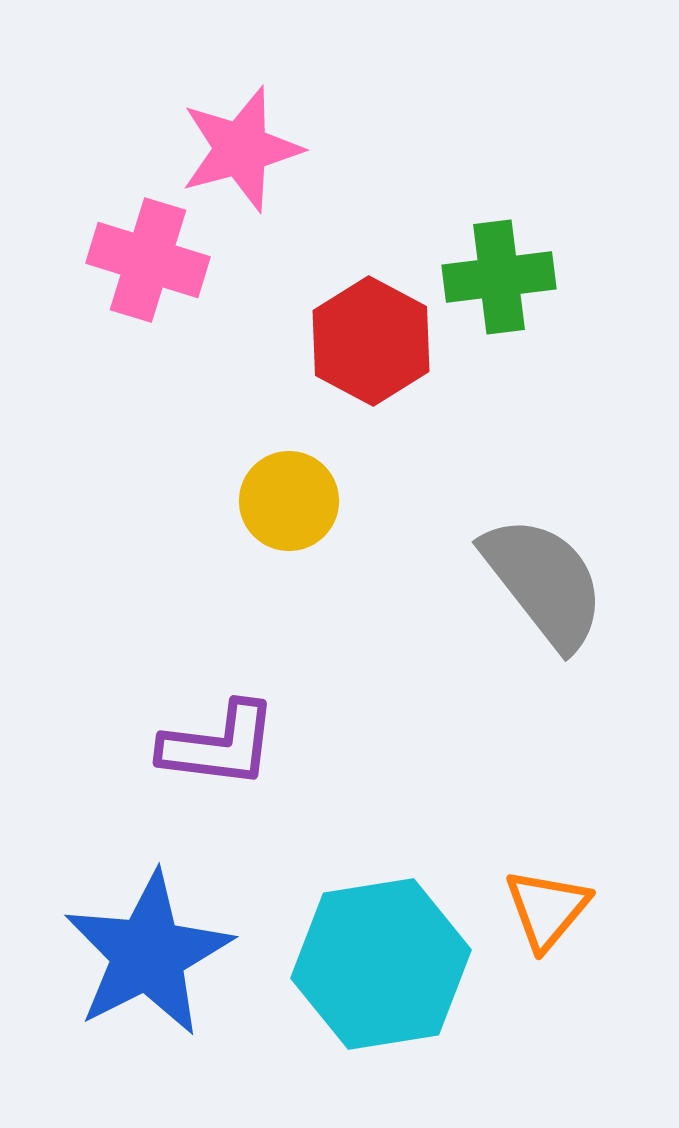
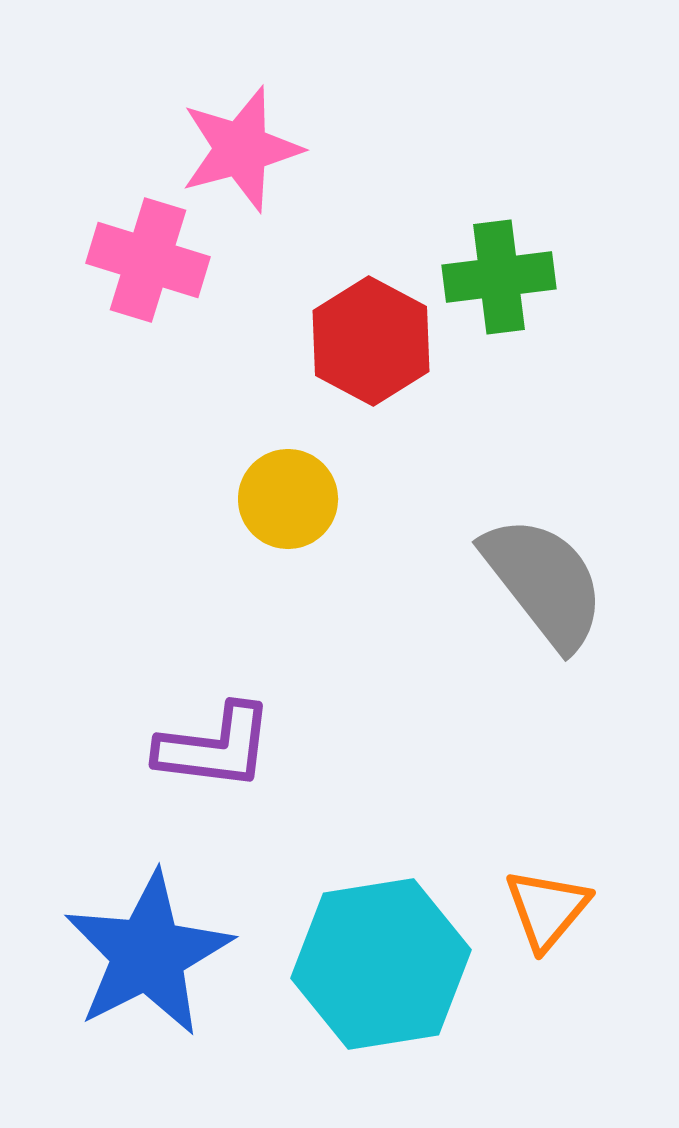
yellow circle: moved 1 px left, 2 px up
purple L-shape: moved 4 px left, 2 px down
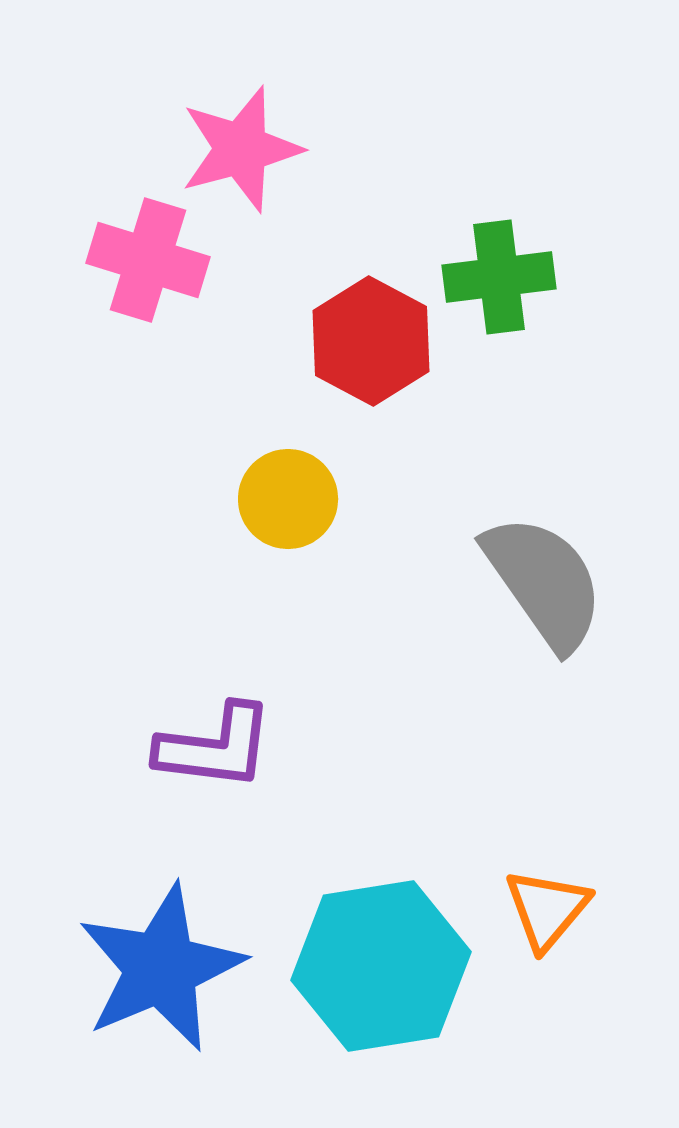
gray semicircle: rotated 3 degrees clockwise
blue star: moved 13 px right, 14 px down; rotated 4 degrees clockwise
cyan hexagon: moved 2 px down
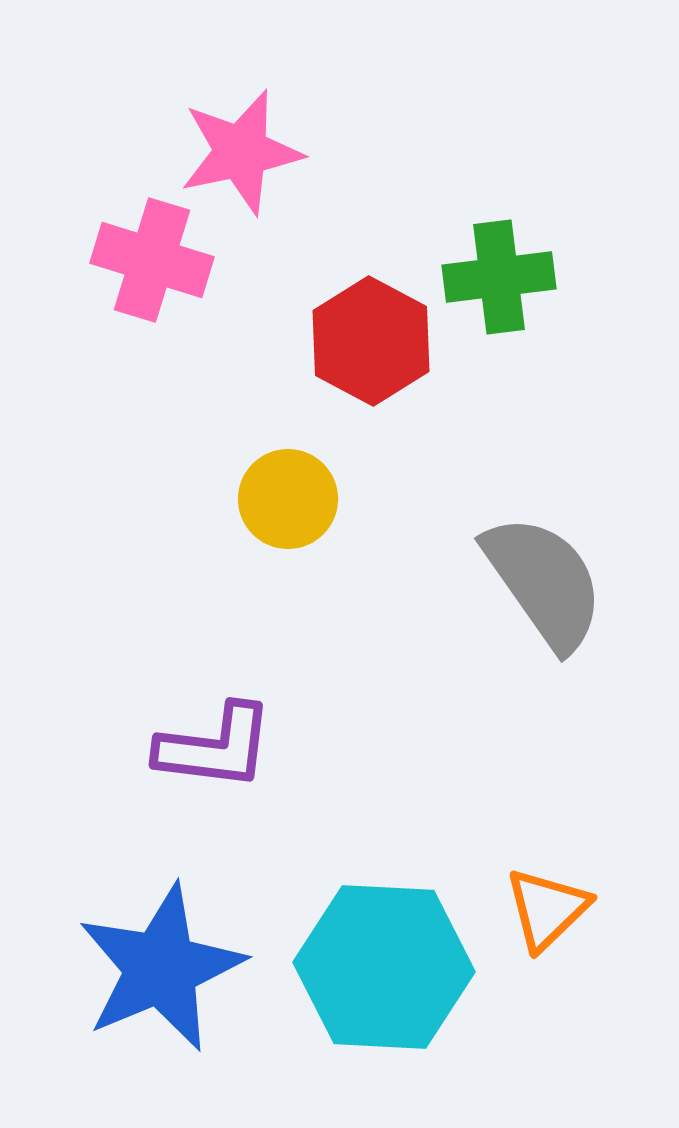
pink star: moved 3 px down; rotated 3 degrees clockwise
pink cross: moved 4 px right
orange triangle: rotated 6 degrees clockwise
cyan hexagon: moved 3 px right, 1 px down; rotated 12 degrees clockwise
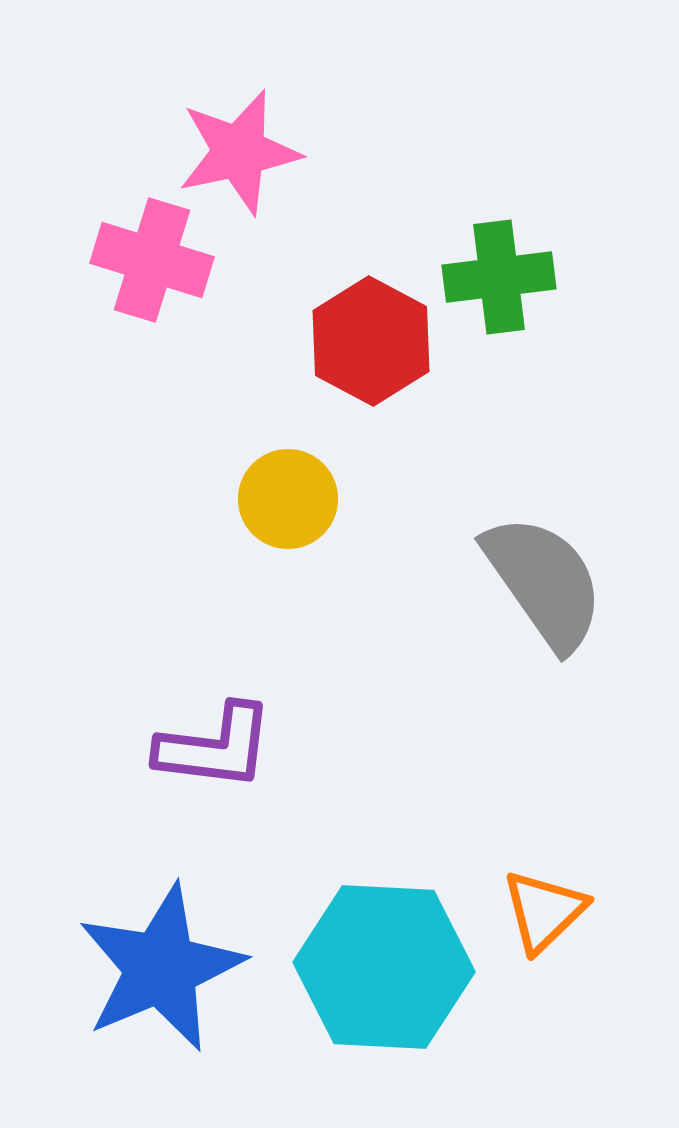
pink star: moved 2 px left
orange triangle: moved 3 px left, 2 px down
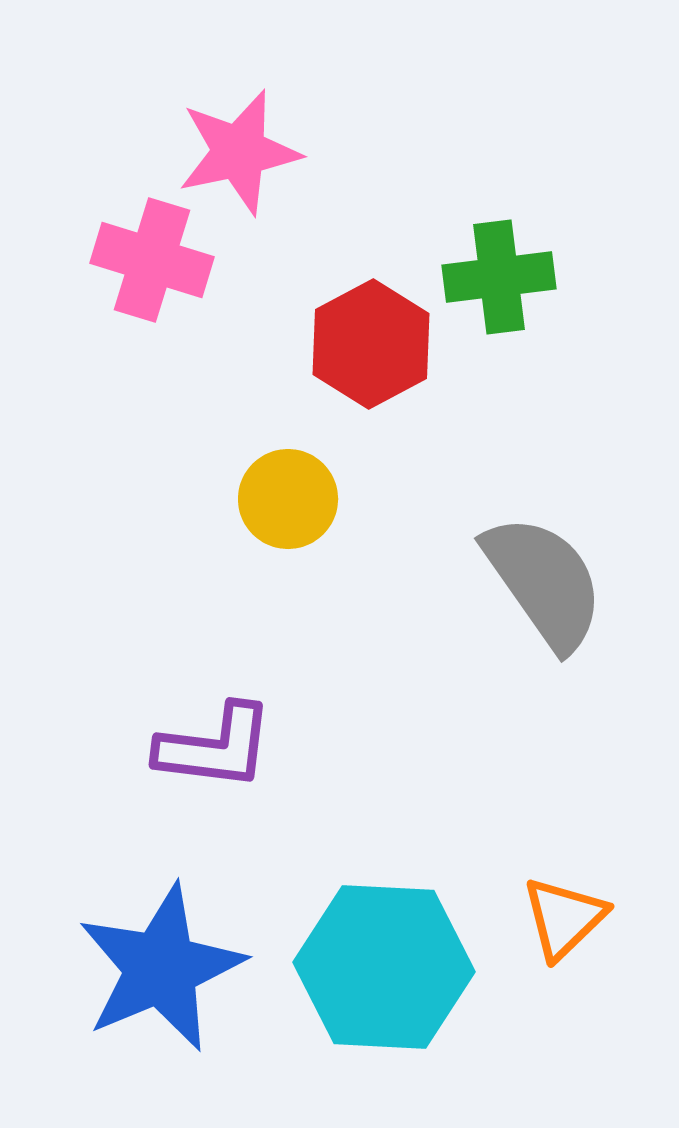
red hexagon: moved 3 px down; rotated 4 degrees clockwise
orange triangle: moved 20 px right, 7 px down
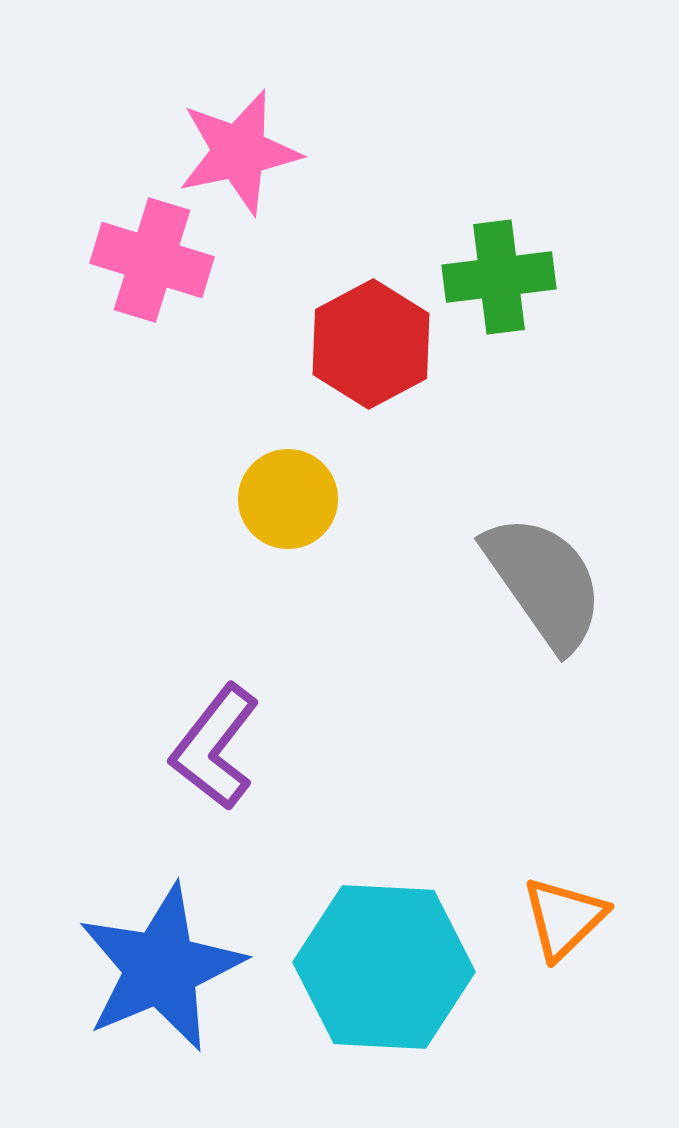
purple L-shape: rotated 121 degrees clockwise
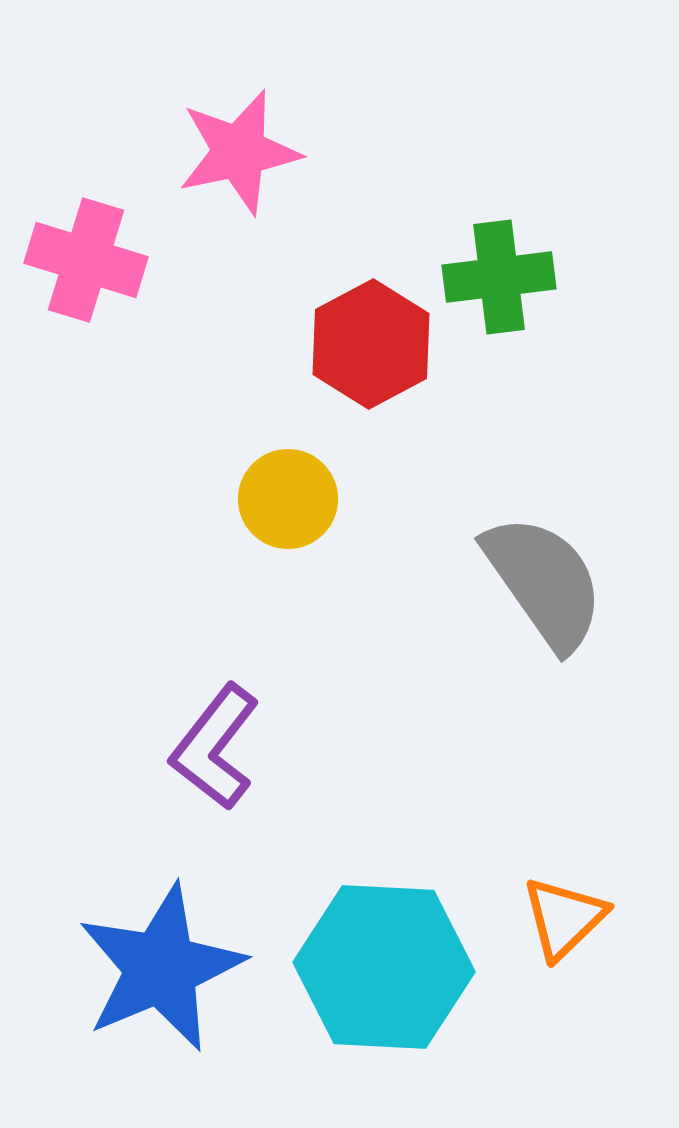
pink cross: moved 66 px left
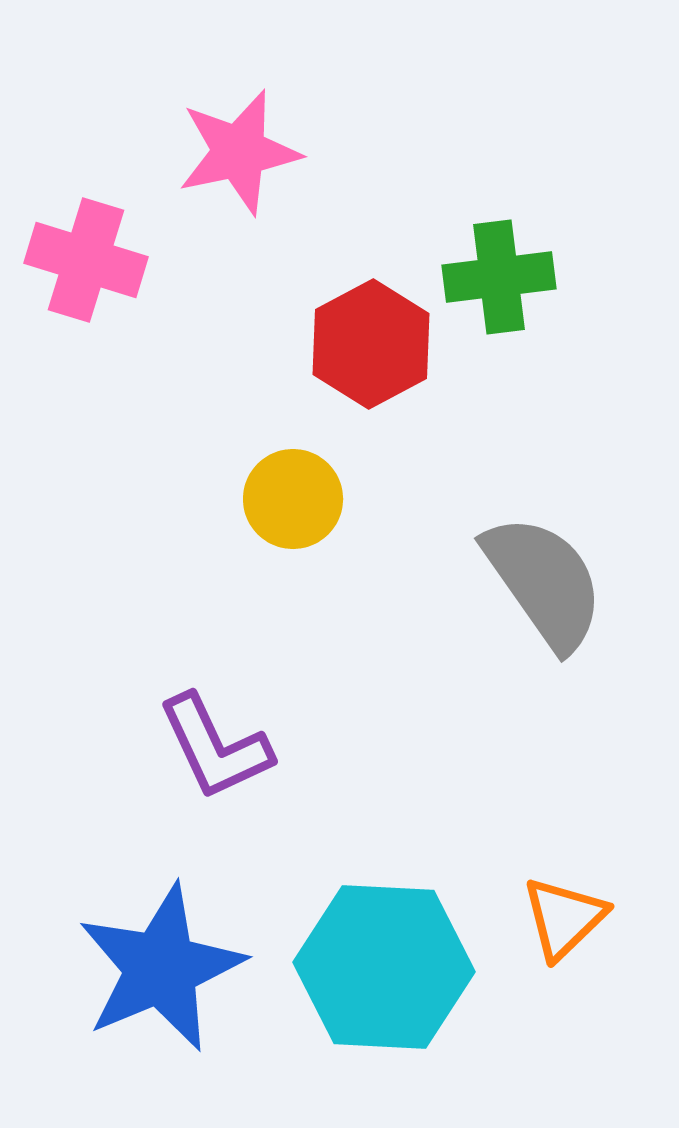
yellow circle: moved 5 px right
purple L-shape: rotated 63 degrees counterclockwise
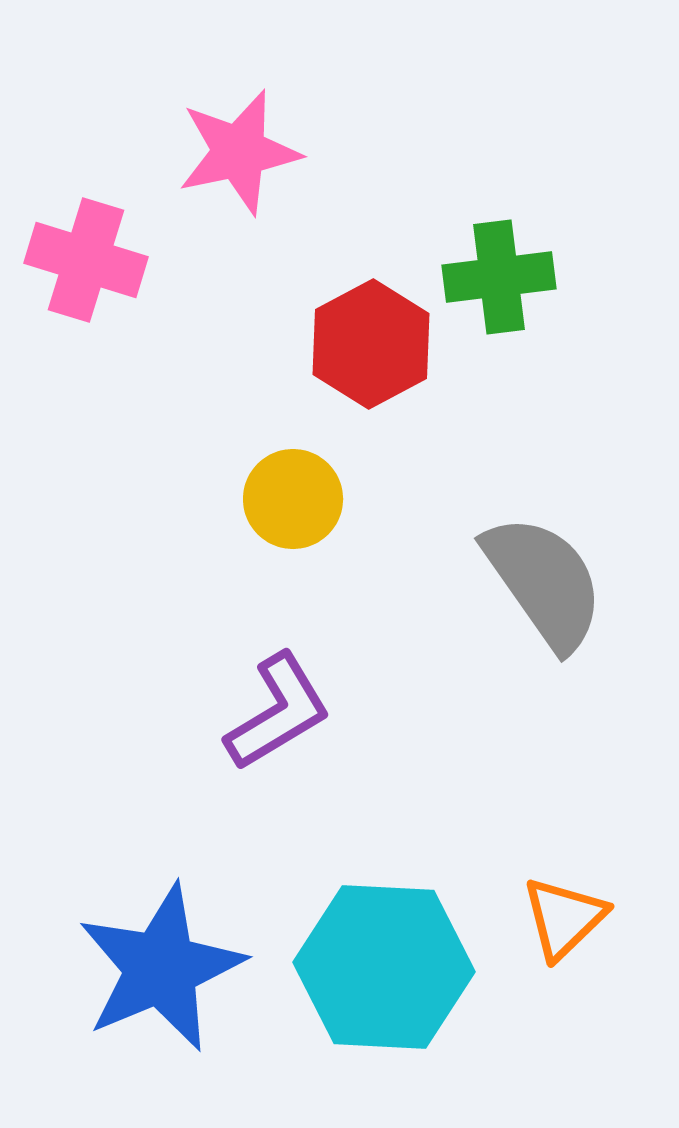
purple L-shape: moved 63 px right, 35 px up; rotated 96 degrees counterclockwise
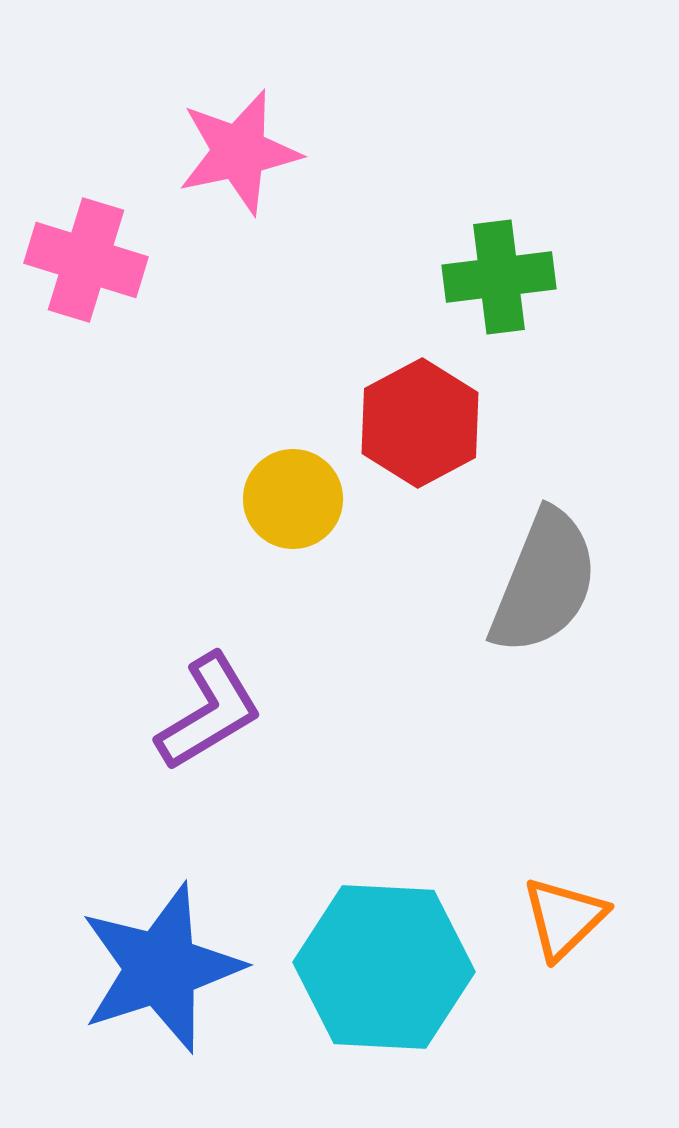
red hexagon: moved 49 px right, 79 px down
gray semicircle: rotated 57 degrees clockwise
purple L-shape: moved 69 px left
blue star: rotated 5 degrees clockwise
